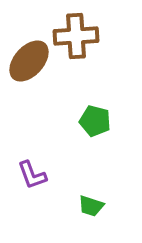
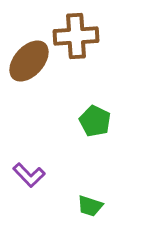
green pentagon: rotated 12 degrees clockwise
purple L-shape: moved 3 px left; rotated 24 degrees counterclockwise
green trapezoid: moved 1 px left
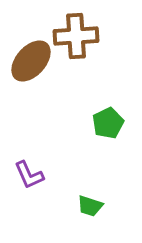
brown ellipse: moved 2 px right
green pentagon: moved 13 px right, 2 px down; rotated 20 degrees clockwise
purple L-shape: rotated 20 degrees clockwise
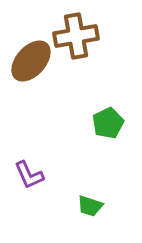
brown cross: rotated 6 degrees counterclockwise
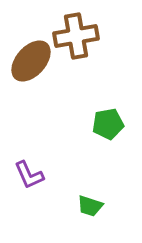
green pentagon: moved 1 px down; rotated 16 degrees clockwise
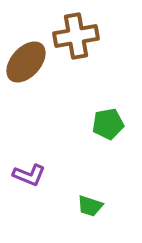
brown ellipse: moved 5 px left, 1 px down
purple L-shape: rotated 44 degrees counterclockwise
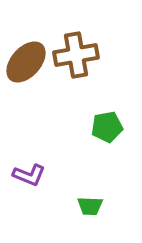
brown cross: moved 19 px down
green pentagon: moved 1 px left, 3 px down
green trapezoid: rotated 16 degrees counterclockwise
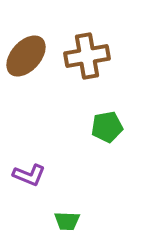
brown cross: moved 11 px right, 1 px down
brown ellipse: moved 6 px up
green trapezoid: moved 23 px left, 15 px down
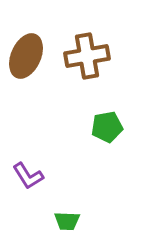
brown ellipse: rotated 18 degrees counterclockwise
purple L-shape: moved 1 px left, 1 px down; rotated 36 degrees clockwise
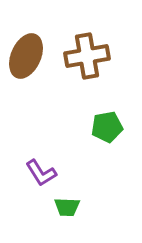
purple L-shape: moved 13 px right, 3 px up
green trapezoid: moved 14 px up
